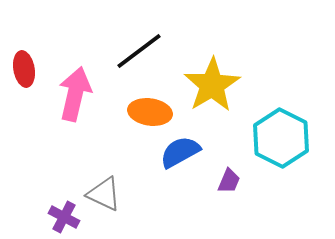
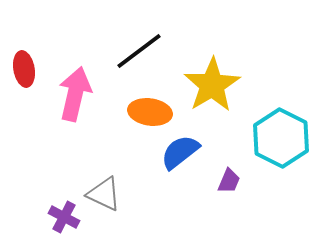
blue semicircle: rotated 9 degrees counterclockwise
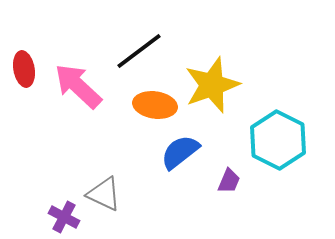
yellow star: rotated 12 degrees clockwise
pink arrow: moved 3 px right, 8 px up; rotated 60 degrees counterclockwise
orange ellipse: moved 5 px right, 7 px up
cyan hexagon: moved 3 px left, 2 px down
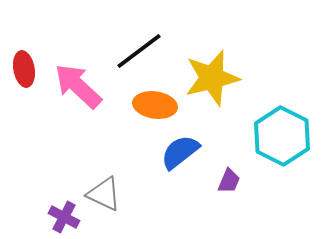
yellow star: moved 7 px up; rotated 6 degrees clockwise
cyan hexagon: moved 4 px right, 4 px up
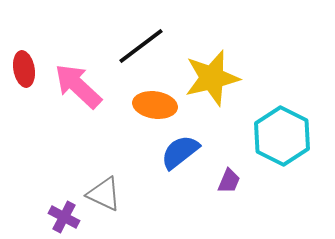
black line: moved 2 px right, 5 px up
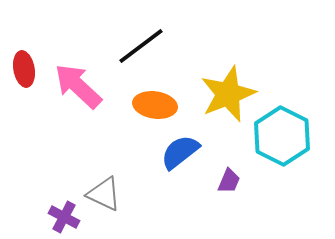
yellow star: moved 16 px right, 16 px down; rotated 8 degrees counterclockwise
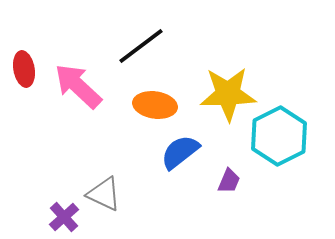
yellow star: rotated 20 degrees clockwise
cyan hexagon: moved 3 px left; rotated 6 degrees clockwise
purple cross: rotated 20 degrees clockwise
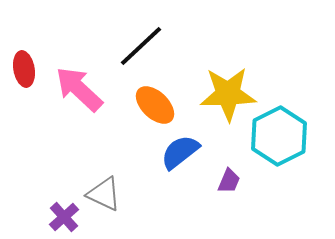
black line: rotated 6 degrees counterclockwise
pink arrow: moved 1 px right, 3 px down
orange ellipse: rotated 36 degrees clockwise
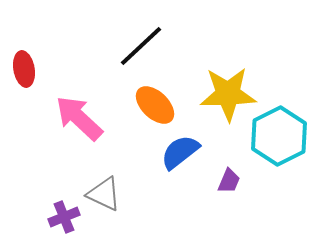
pink arrow: moved 29 px down
purple cross: rotated 20 degrees clockwise
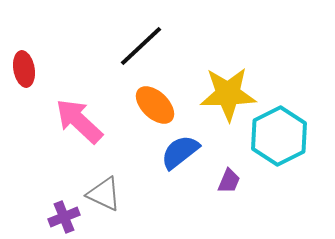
pink arrow: moved 3 px down
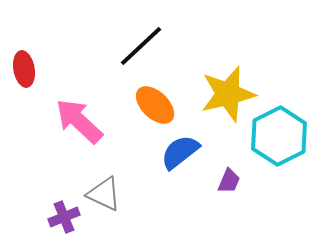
yellow star: rotated 12 degrees counterclockwise
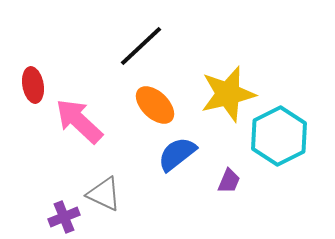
red ellipse: moved 9 px right, 16 px down
blue semicircle: moved 3 px left, 2 px down
